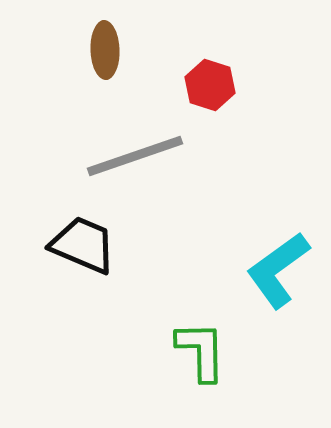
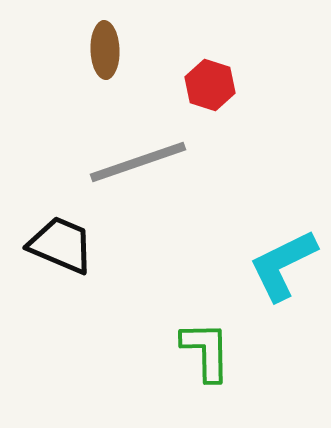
gray line: moved 3 px right, 6 px down
black trapezoid: moved 22 px left
cyan L-shape: moved 5 px right, 5 px up; rotated 10 degrees clockwise
green L-shape: moved 5 px right
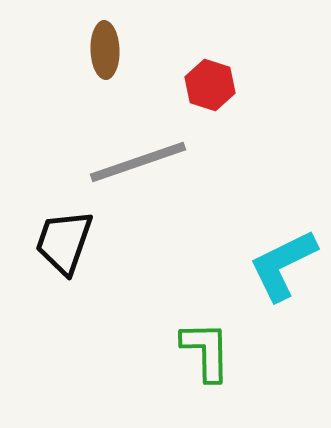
black trapezoid: moved 3 px right, 3 px up; rotated 94 degrees counterclockwise
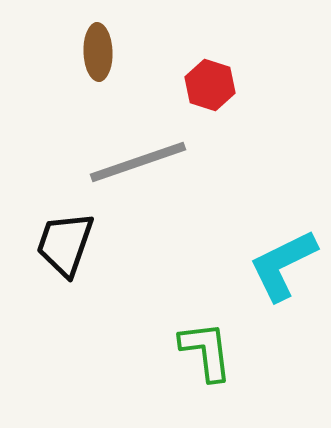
brown ellipse: moved 7 px left, 2 px down
black trapezoid: moved 1 px right, 2 px down
green L-shape: rotated 6 degrees counterclockwise
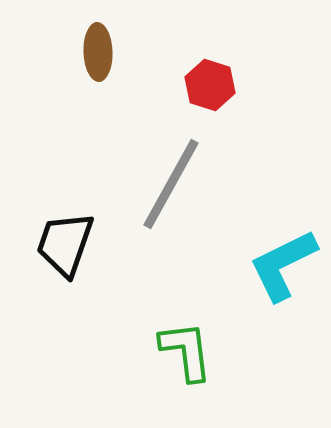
gray line: moved 33 px right, 22 px down; rotated 42 degrees counterclockwise
green L-shape: moved 20 px left
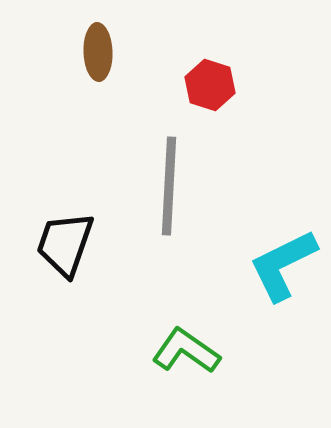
gray line: moved 2 px left, 2 px down; rotated 26 degrees counterclockwise
green L-shape: rotated 48 degrees counterclockwise
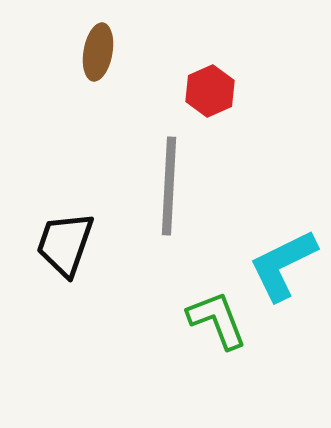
brown ellipse: rotated 12 degrees clockwise
red hexagon: moved 6 px down; rotated 18 degrees clockwise
green L-shape: moved 31 px right, 31 px up; rotated 34 degrees clockwise
